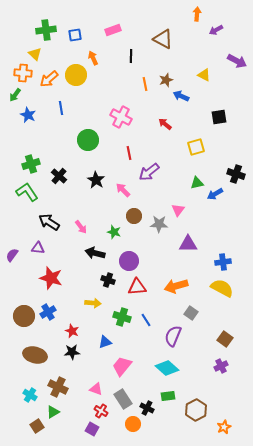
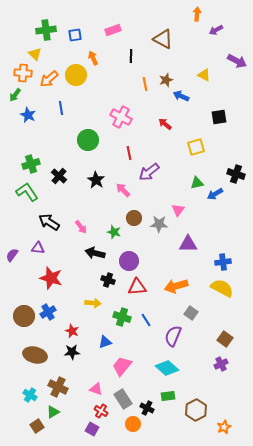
brown circle at (134, 216): moved 2 px down
purple cross at (221, 366): moved 2 px up
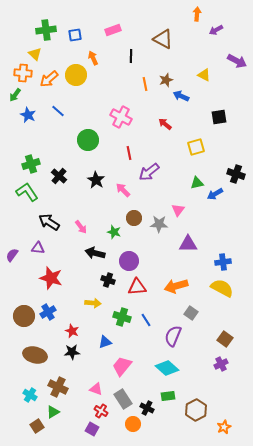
blue line at (61, 108): moved 3 px left, 3 px down; rotated 40 degrees counterclockwise
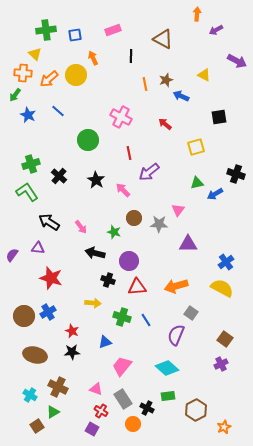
blue cross at (223, 262): moved 3 px right; rotated 28 degrees counterclockwise
purple semicircle at (173, 336): moved 3 px right, 1 px up
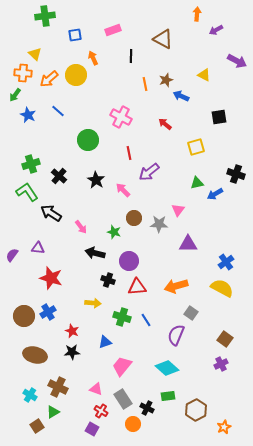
green cross at (46, 30): moved 1 px left, 14 px up
black arrow at (49, 222): moved 2 px right, 9 px up
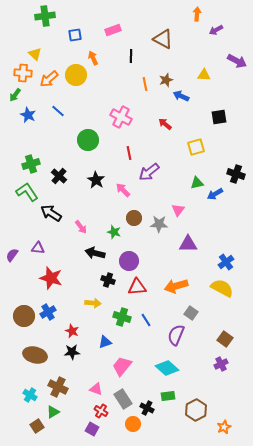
yellow triangle at (204, 75): rotated 24 degrees counterclockwise
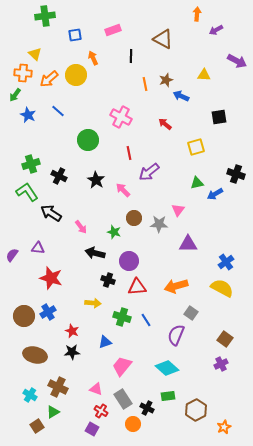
black cross at (59, 176): rotated 14 degrees counterclockwise
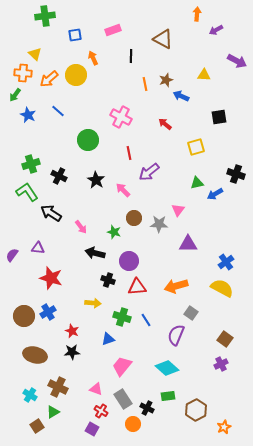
blue triangle at (105, 342): moved 3 px right, 3 px up
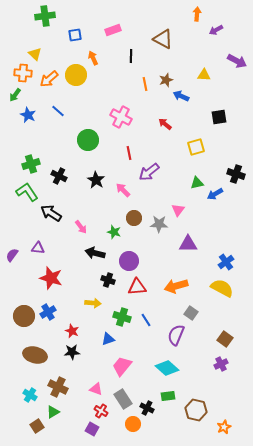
brown hexagon at (196, 410): rotated 20 degrees counterclockwise
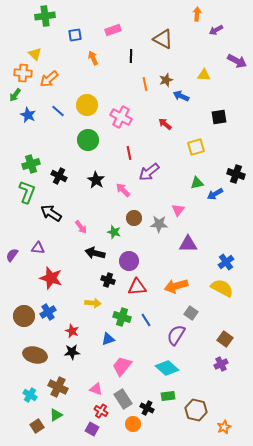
yellow circle at (76, 75): moved 11 px right, 30 px down
green L-shape at (27, 192): rotated 55 degrees clockwise
purple semicircle at (176, 335): rotated 10 degrees clockwise
green triangle at (53, 412): moved 3 px right, 3 px down
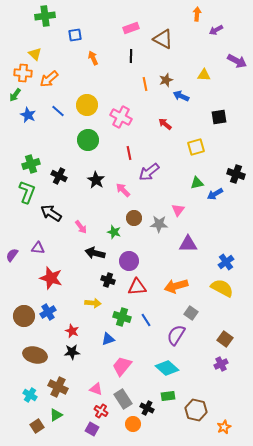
pink rectangle at (113, 30): moved 18 px right, 2 px up
